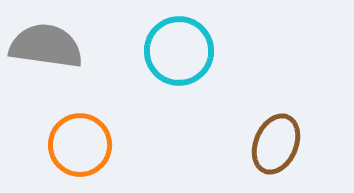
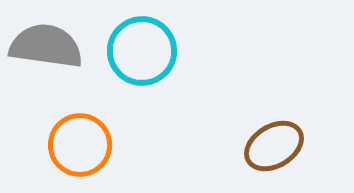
cyan circle: moved 37 px left
brown ellipse: moved 2 px left, 2 px down; rotated 36 degrees clockwise
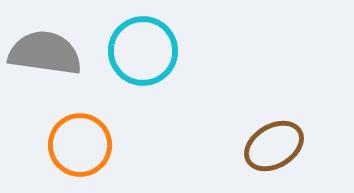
gray semicircle: moved 1 px left, 7 px down
cyan circle: moved 1 px right
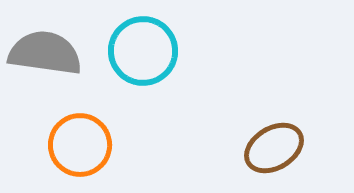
brown ellipse: moved 2 px down
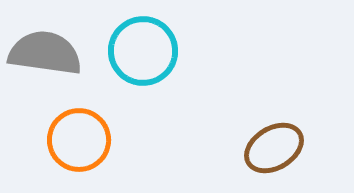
orange circle: moved 1 px left, 5 px up
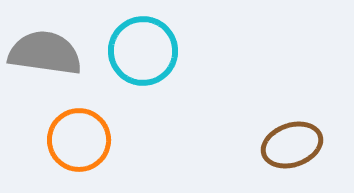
brown ellipse: moved 18 px right, 3 px up; rotated 12 degrees clockwise
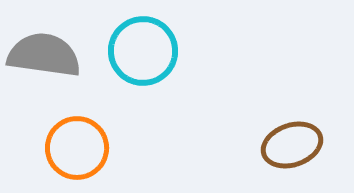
gray semicircle: moved 1 px left, 2 px down
orange circle: moved 2 px left, 8 px down
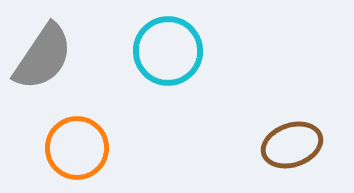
cyan circle: moved 25 px right
gray semicircle: moved 1 px left, 2 px down; rotated 116 degrees clockwise
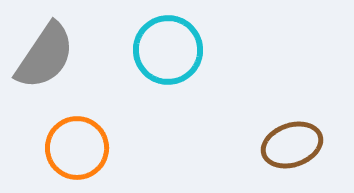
cyan circle: moved 1 px up
gray semicircle: moved 2 px right, 1 px up
